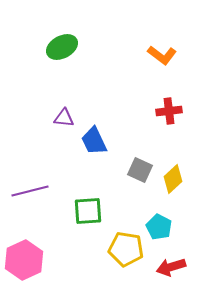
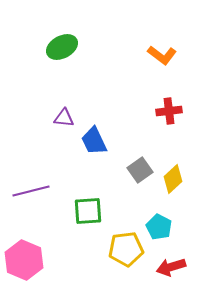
gray square: rotated 30 degrees clockwise
purple line: moved 1 px right
yellow pentagon: rotated 16 degrees counterclockwise
pink hexagon: rotated 12 degrees counterclockwise
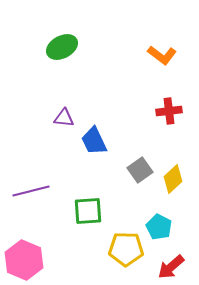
yellow pentagon: rotated 8 degrees clockwise
red arrow: rotated 24 degrees counterclockwise
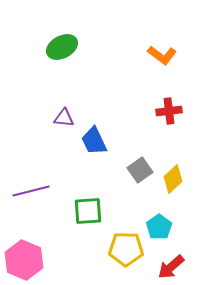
cyan pentagon: rotated 10 degrees clockwise
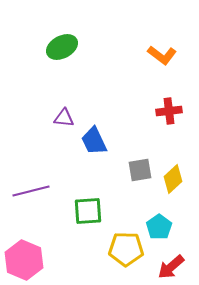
gray square: rotated 25 degrees clockwise
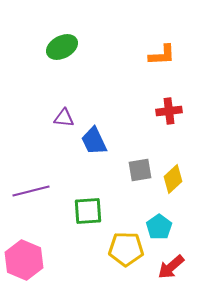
orange L-shape: rotated 40 degrees counterclockwise
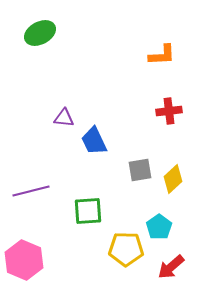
green ellipse: moved 22 px left, 14 px up
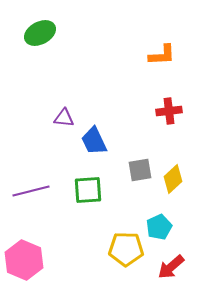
green square: moved 21 px up
cyan pentagon: rotated 10 degrees clockwise
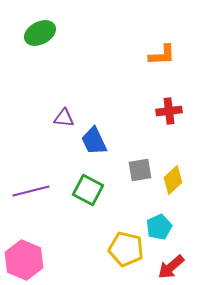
yellow diamond: moved 1 px down
green square: rotated 32 degrees clockwise
yellow pentagon: rotated 12 degrees clockwise
